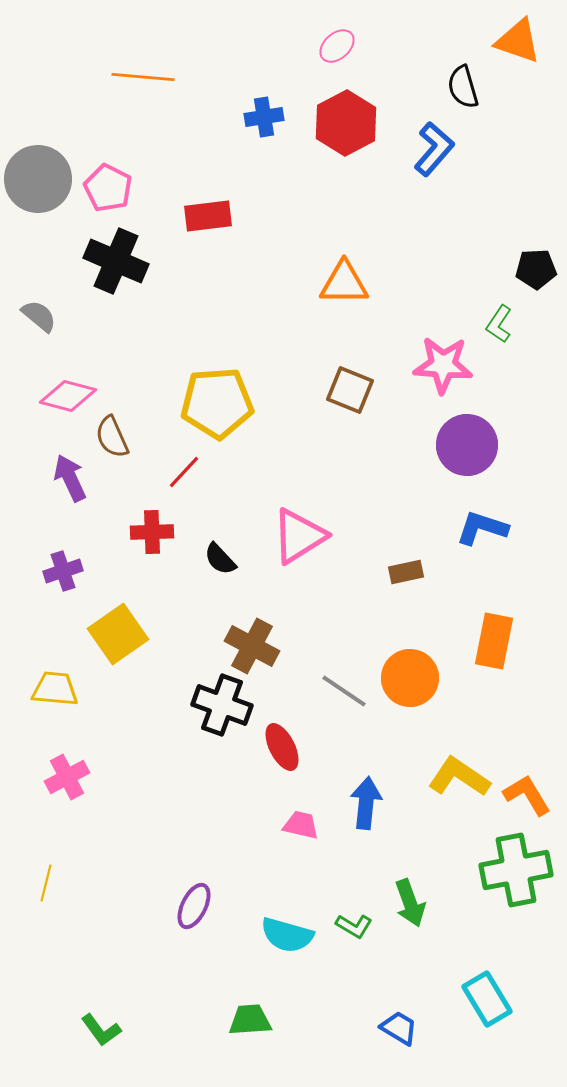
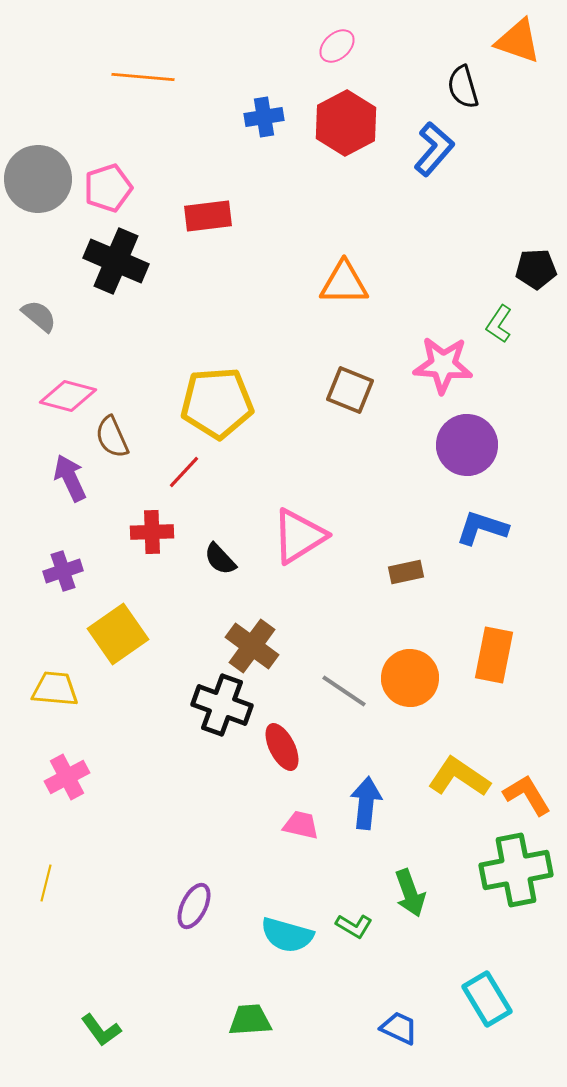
pink pentagon at (108, 188): rotated 27 degrees clockwise
orange rectangle at (494, 641): moved 14 px down
brown cross at (252, 646): rotated 8 degrees clockwise
green arrow at (410, 903): moved 10 px up
blue trapezoid at (399, 1028): rotated 6 degrees counterclockwise
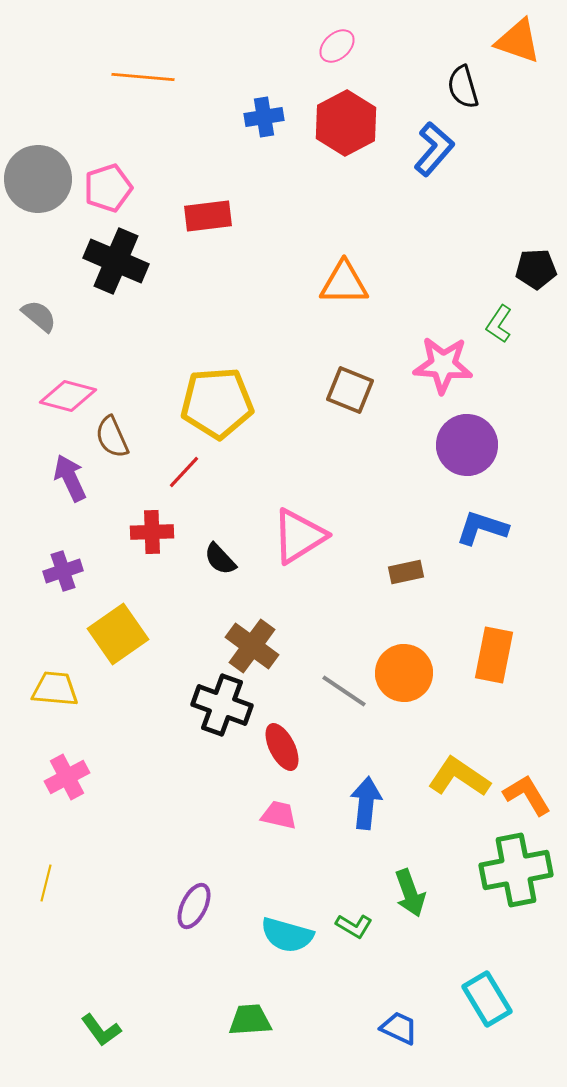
orange circle at (410, 678): moved 6 px left, 5 px up
pink trapezoid at (301, 825): moved 22 px left, 10 px up
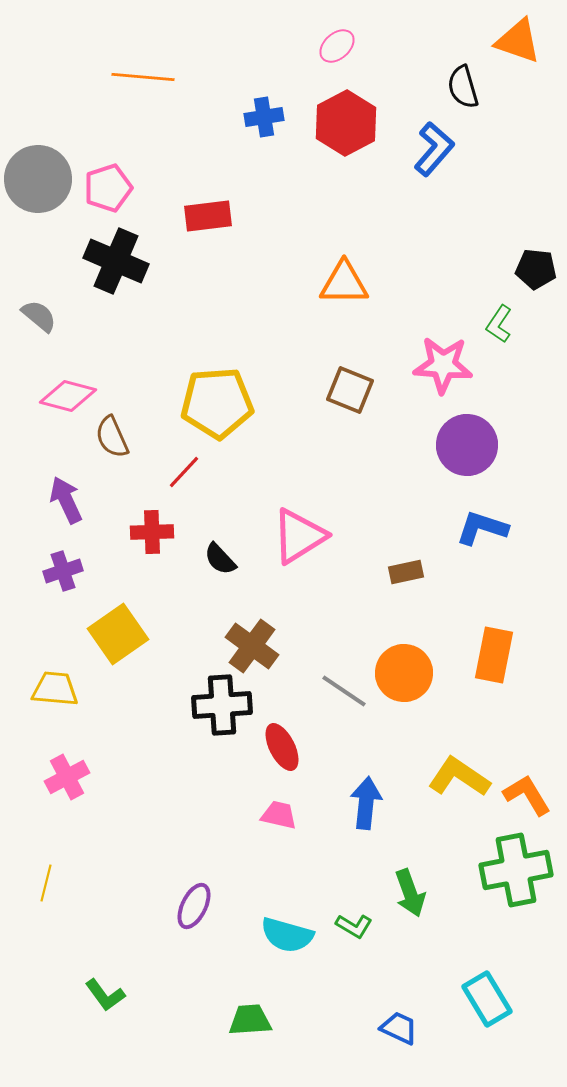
black pentagon at (536, 269): rotated 9 degrees clockwise
purple arrow at (70, 478): moved 4 px left, 22 px down
black cross at (222, 705): rotated 24 degrees counterclockwise
green L-shape at (101, 1030): moved 4 px right, 35 px up
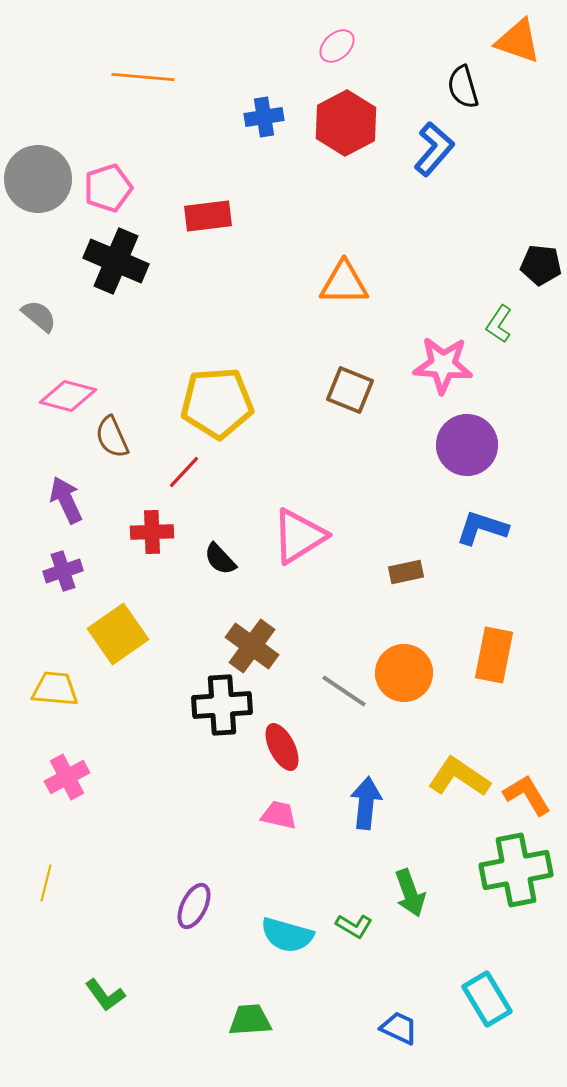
black pentagon at (536, 269): moved 5 px right, 4 px up
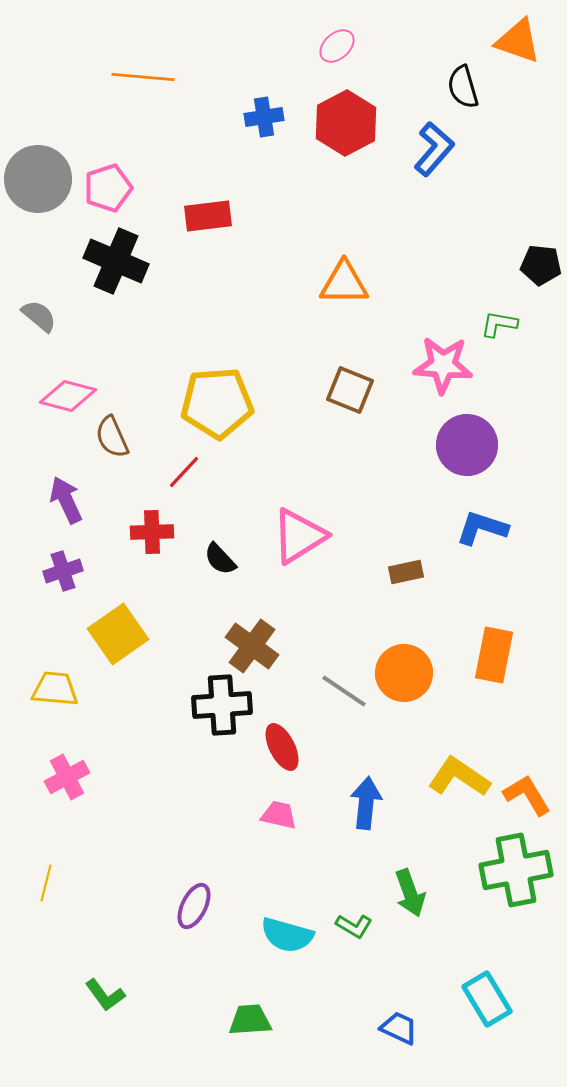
green L-shape at (499, 324): rotated 66 degrees clockwise
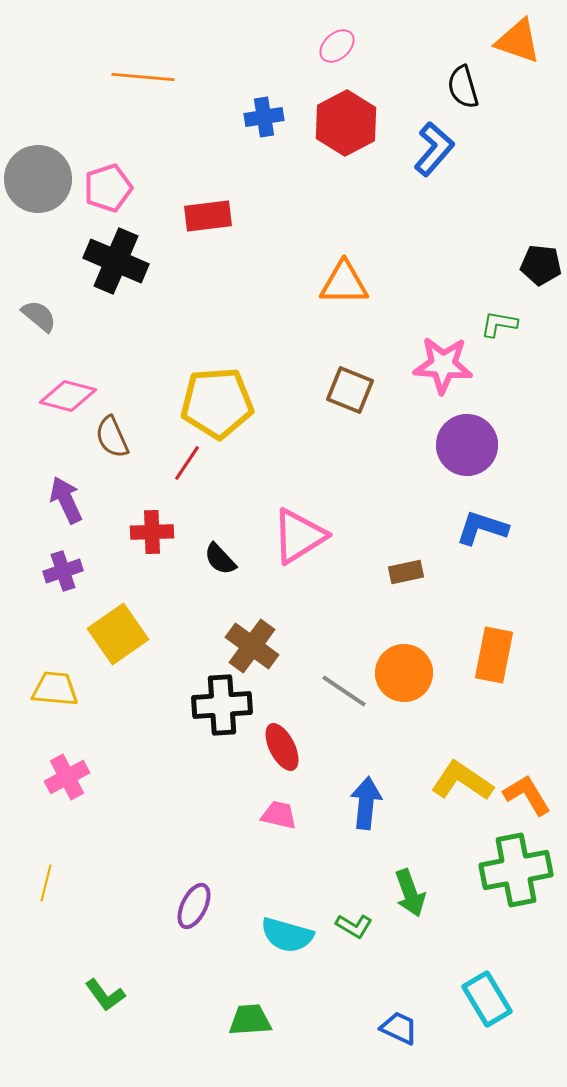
red line at (184, 472): moved 3 px right, 9 px up; rotated 9 degrees counterclockwise
yellow L-shape at (459, 777): moved 3 px right, 4 px down
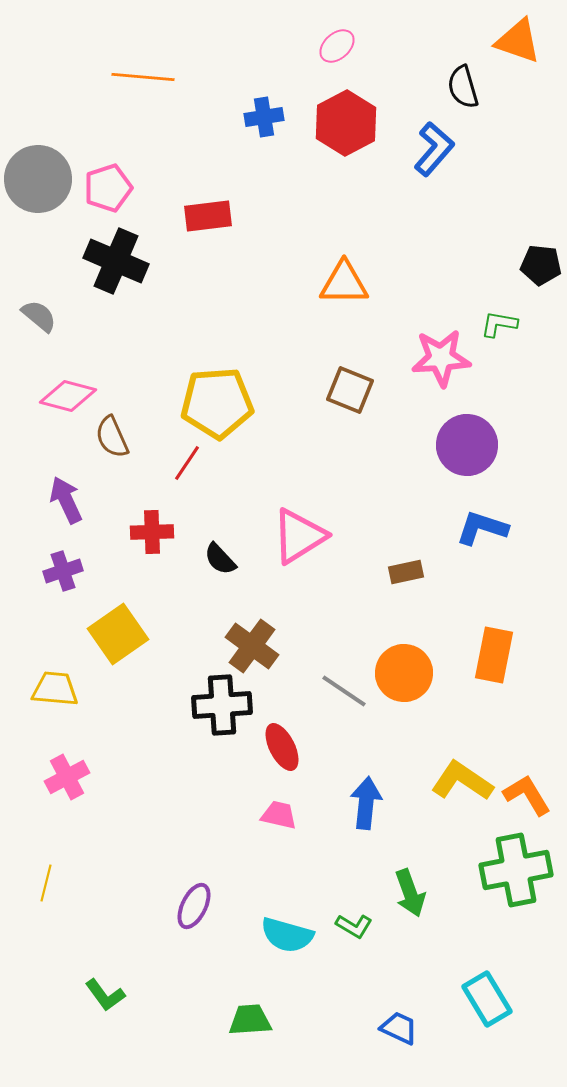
pink star at (443, 365): moved 2 px left, 7 px up; rotated 8 degrees counterclockwise
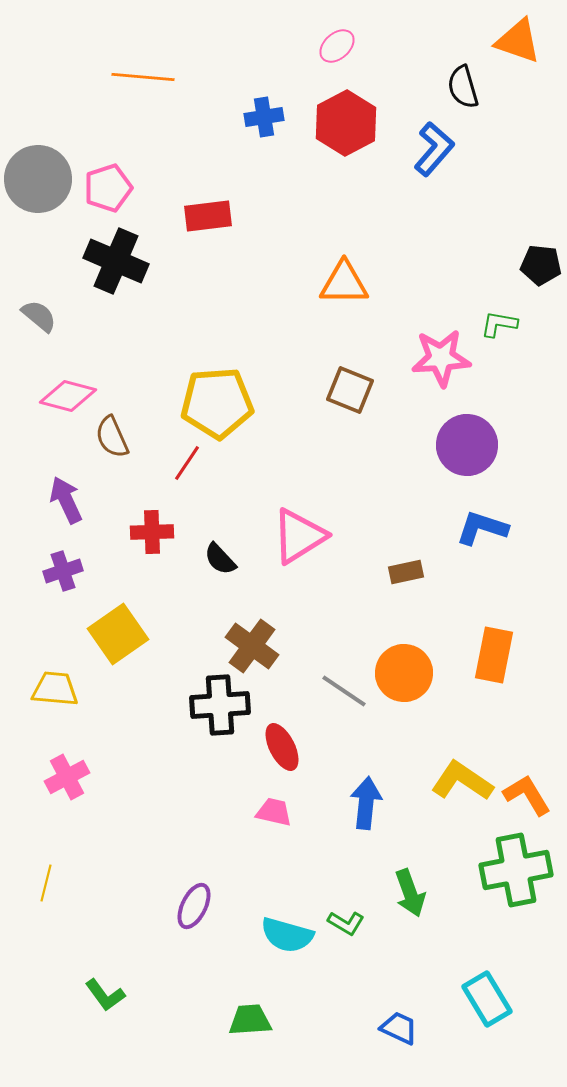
black cross at (222, 705): moved 2 px left
pink trapezoid at (279, 815): moved 5 px left, 3 px up
green L-shape at (354, 926): moved 8 px left, 3 px up
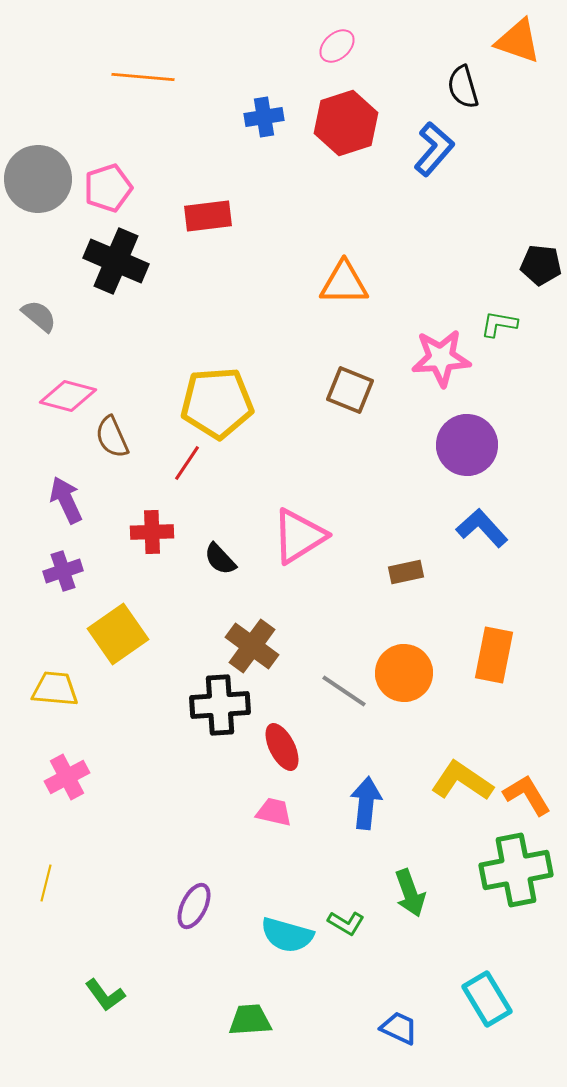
red hexagon at (346, 123): rotated 10 degrees clockwise
blue L-shape at (482, 528): rotated 30 degrees clockwise
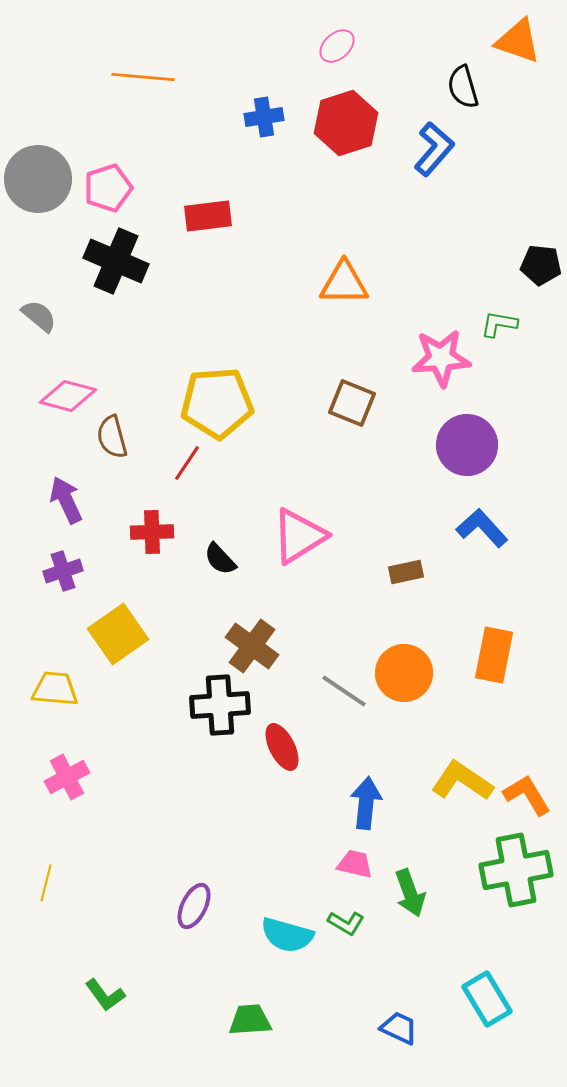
brown square at (350, 390): moved 2 px right, 13 px down
brown semicircle at (112, 437): rotated 9 degrees clockwise
pink trapezoid at (274, 812): moved 81 px right, 52 px down
